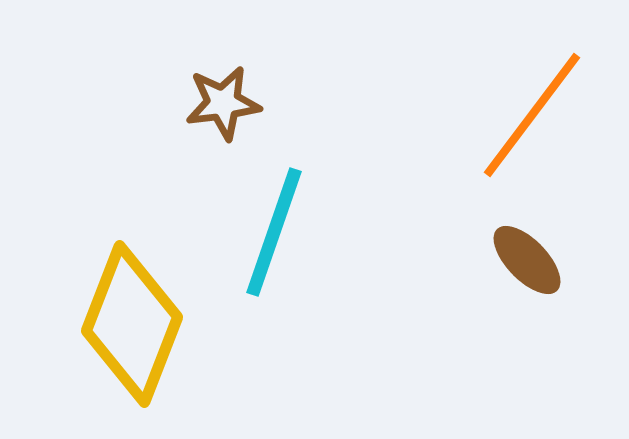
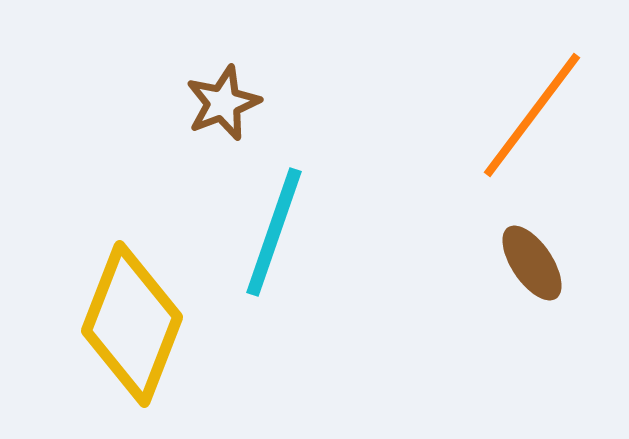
brown star: rotated 14 degrees counterclockwise
brown ellipse: moved 5 px right, 3 px down; rotated 10 degrees clockwise
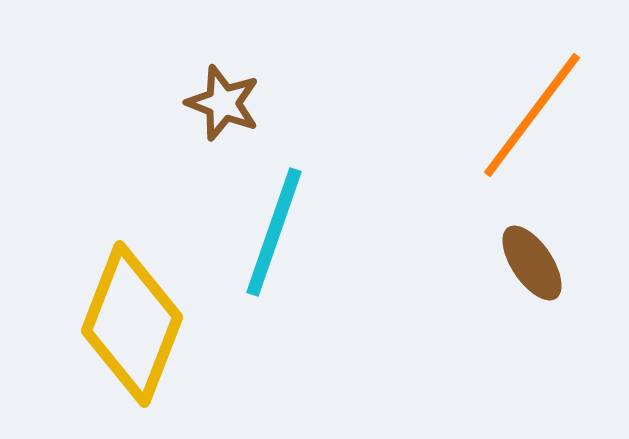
brown star: rotated 30 degrees counterclockwise
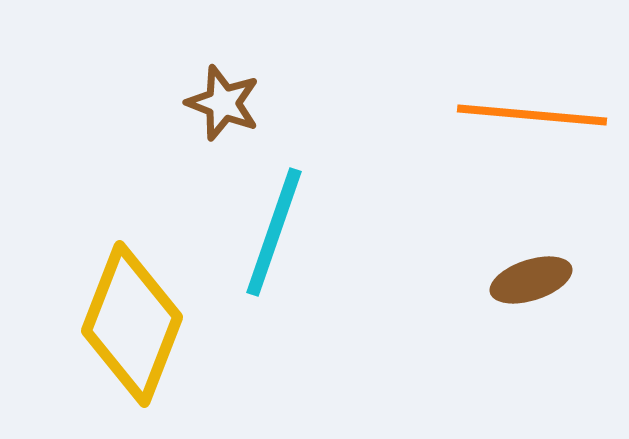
orange line: rotated 58 degrees clockwise
brown ellipse: moved 1 px left, 17 px down; rotated 74 degrees counterclockwise
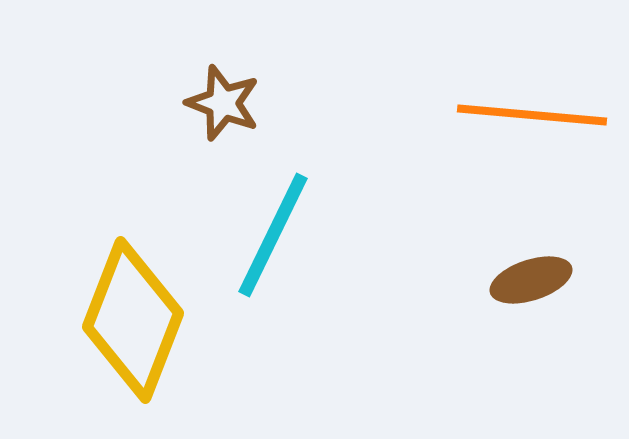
cyan line: moved 1 px left, 3 px down; rotated 7 degrees clockwise
yellow diamond: moved 1 px right, 4 px up
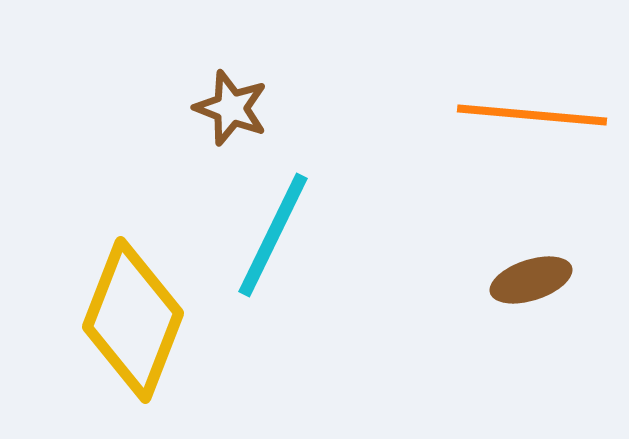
brown star: moved 8 px right, 5 px down
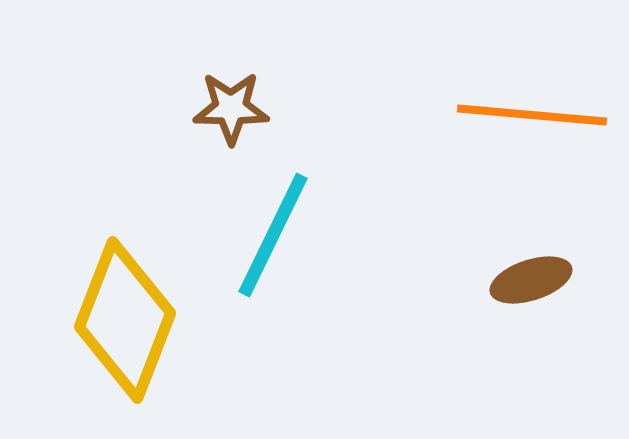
brown star: rotated 20 degrees counterclockwise
yellow diamond: moved 8 px left
